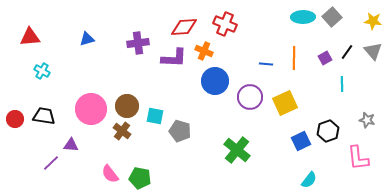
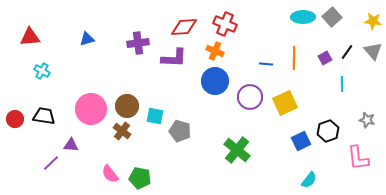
orange cross: moved 11 px right
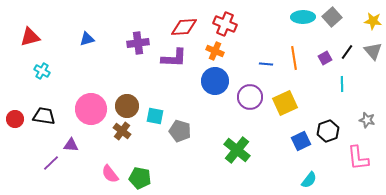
red triangle: rotated 10 degrees counterclockwise
orange line: rotated 10 degrees counterclockwise
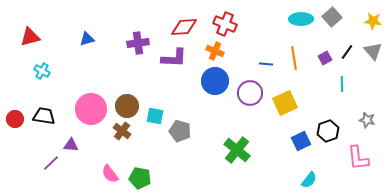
cyan ellipse: moved 2 px left, 2 px down
purple circle: moved 4 px up
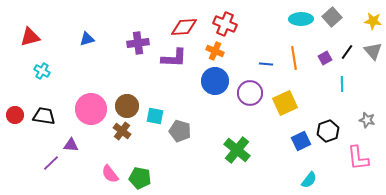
red circle: moved 4 px up
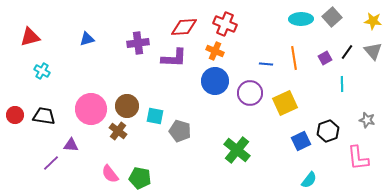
brown cross: moved 4 px left
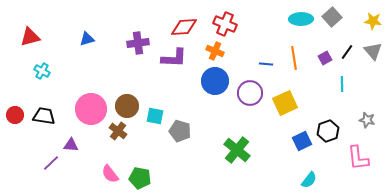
blue square: moved 1 px right
